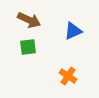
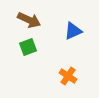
green square: rotated 12 degrees counterclockwise
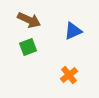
orange cross: moved 1 px right, 1 px up; rotated 18 degrees clockwise
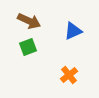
brown arrow: moved 1 px down
